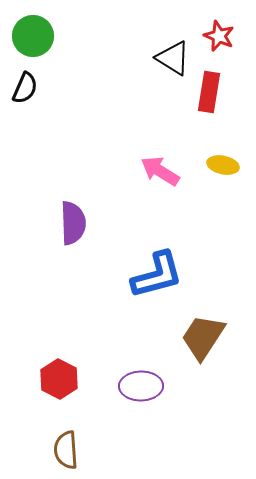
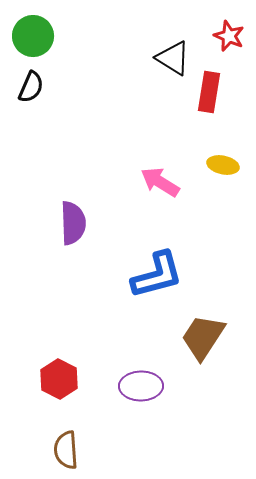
red star: moved 10 px right
black semicircle: moved 6 px right, 1 px up
pink arrow: moved 11 px down
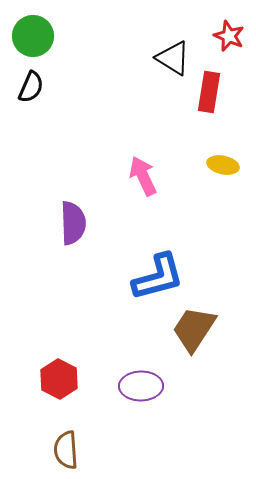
pink arrow: moved 17 px left, 6 px up; rotated 33 degrees clockwise
blue L-shape: moved 1 px right, 2 px down
brown trapezoid: moved 9 px left, 8 px up
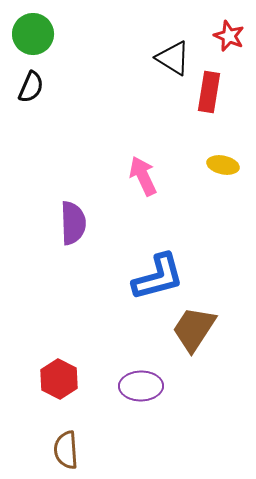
green circle: moved 2 px up
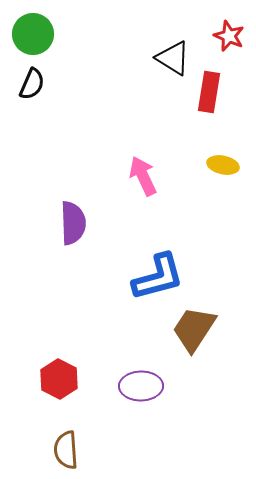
black semicircle: moved 1 px right, 3 px up
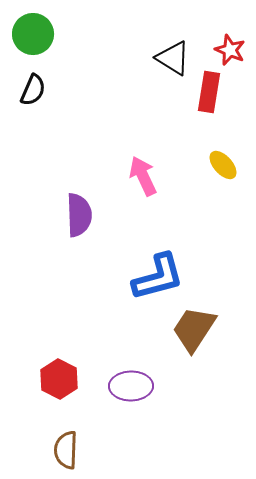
red star: moved 1 px right, 14 px down
black semicircle: moved 1 px right, 6 px down
yellow ellipse: rotated 36 degrees clockwise
purple semicircle: moved 6 px right, 8 px up
purple ellipse: moved 10 px left
brown semicircle: rotated 6 degrees clockwise
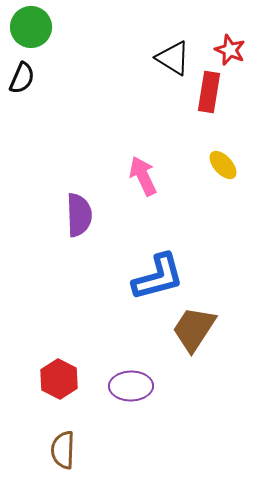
green circle: moved 2 px left, 7 px up
black semicircle: moved 11 px left, 12 px up
brown semicircle: moved 3 px left
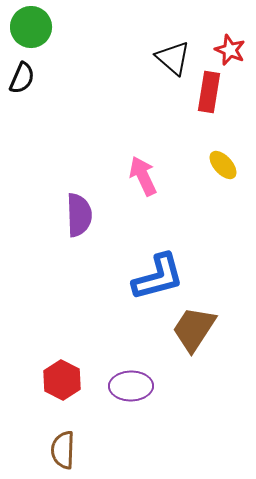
black triangle: rotated 9 degrees clockwise
red hexagon: moved 3 px right, 1 px down
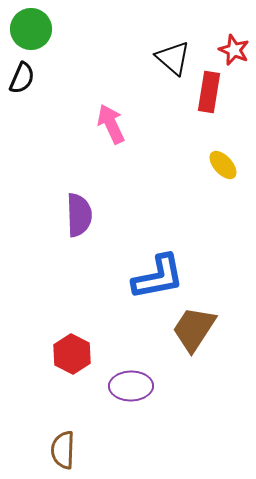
green circle: moved 2 px down
red star: moved 4 px right
pink arrow: moved 32 px left, 52 px up
blue L-shape: rotated 4 degrees clockwise
red hexagon: moved 10 px right, 26 px up
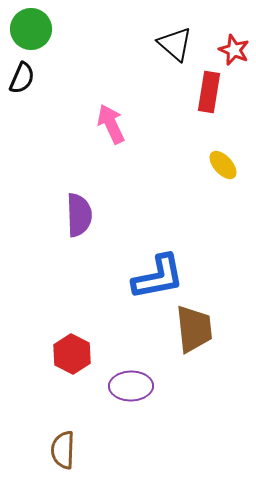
black triangle: moved 2 px right, 14 px up
brown trapezoid: rotated 141 degrees clockwise
